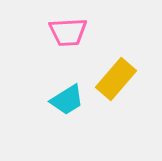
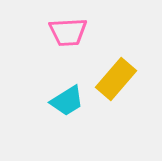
cyan trapezoid: moved 1 px down
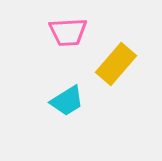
yellow rectangle: moved 15 px up
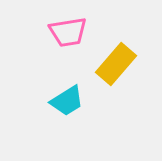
pink trapezoid: rotated 6 degrees counterclockwise
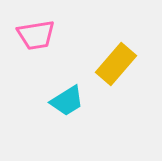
pink trapezoid: moved 32 px left, 3 px down
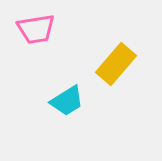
pink trapezoid: moved 6 px up
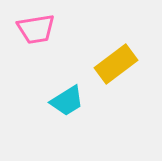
yellow rectangle: rotated 12 degrees clockwise
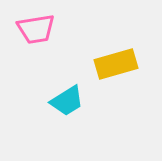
yellow rectangle: rotated 21 degrees clockwise
